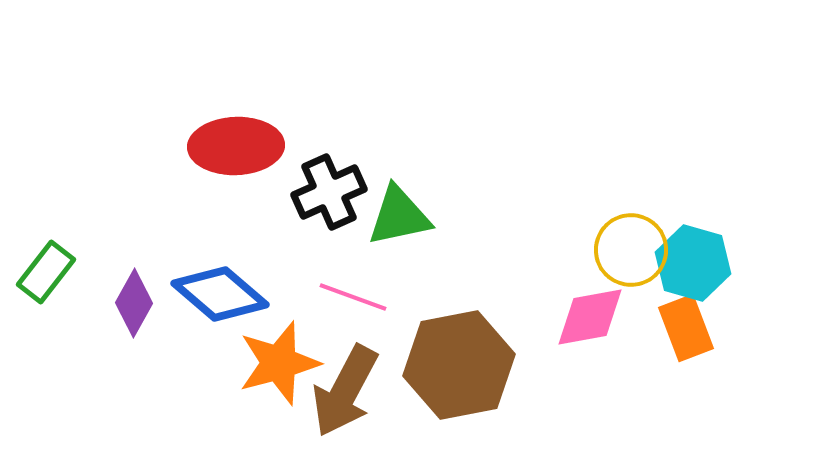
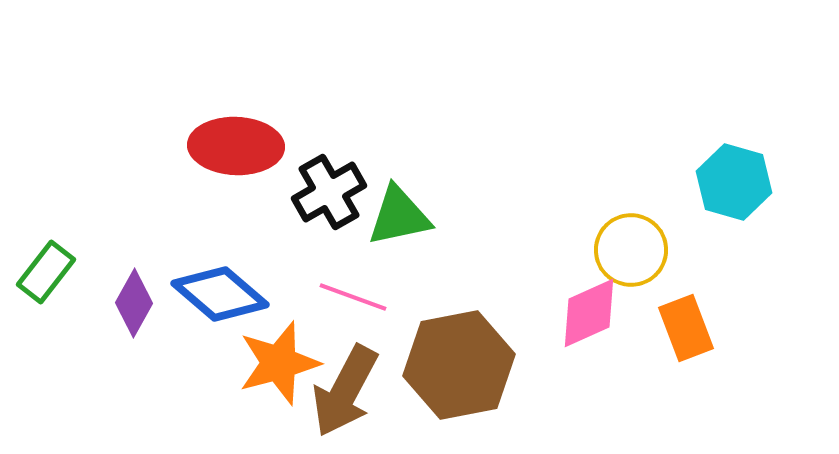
red ellipse: rotated 4 degrees clockwise
black cross: rotated 6 degrees counterclockwise
cyan hexagon: moved 41 px right, 81 px up
pink diamond: moved 1 px left, 4 px up; rotated 14 degrees counterclockwise
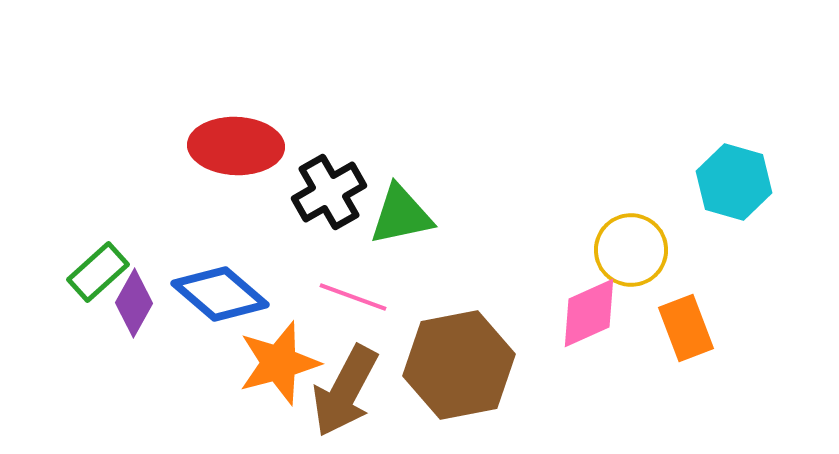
green triangle: moved 2 px right, 1 px up
green rectangle: moved 52 px right; rotated 10 degrees clockwise
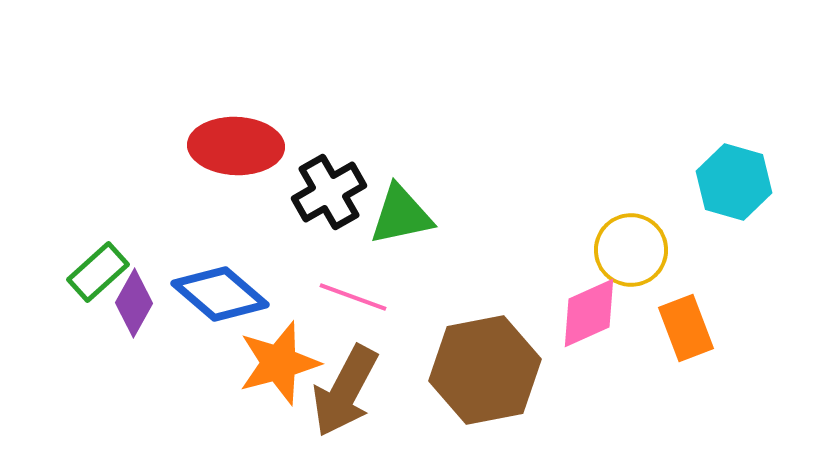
brown hexagon: moved 26 px right, 5 px down
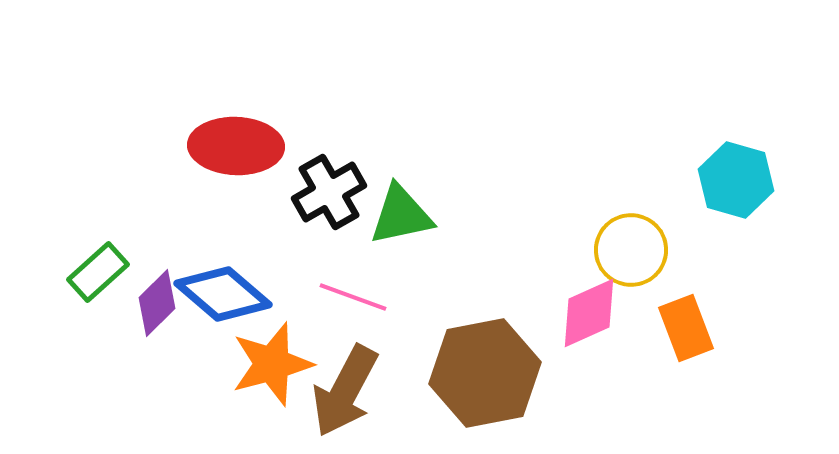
cyan hexagon: moved 2 px right, 2 px up
blue diamond: moved 3 px right
purple diamond: moved 23 px right; rotated 16 degrees clockwise
orange star: moved 7 px left, 1 px down
brown hexagon: moved 3 px down
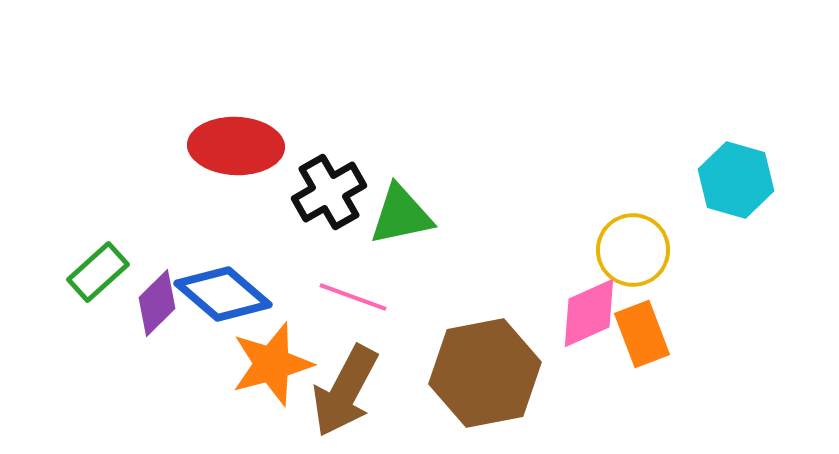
yellow circle: moved 2 px right
orange rectangle: moved 44 px left, 6 px down
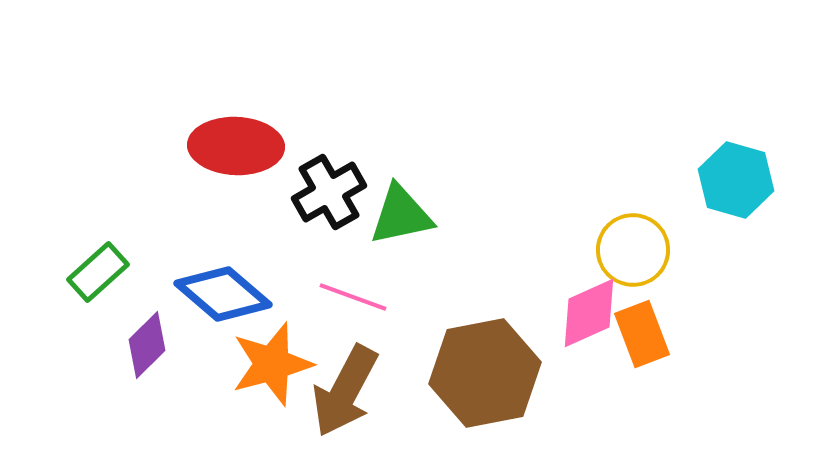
purple diamond: moved 10 px left, 42 px down
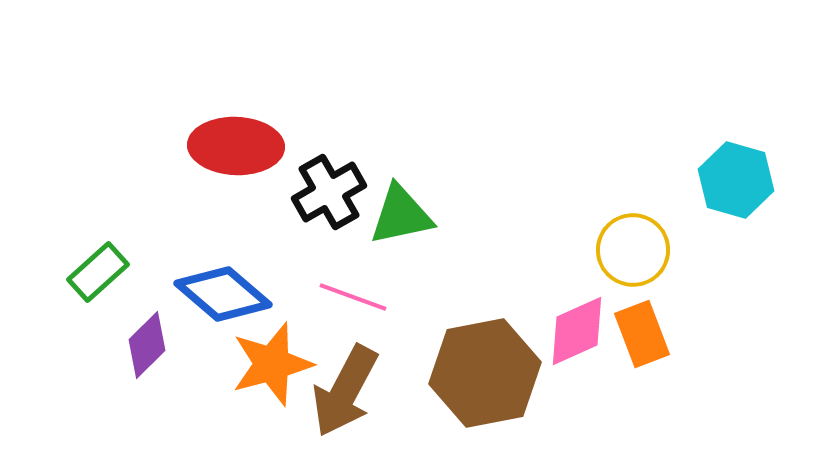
pink diamond: moved 12 px left, 18 px down
